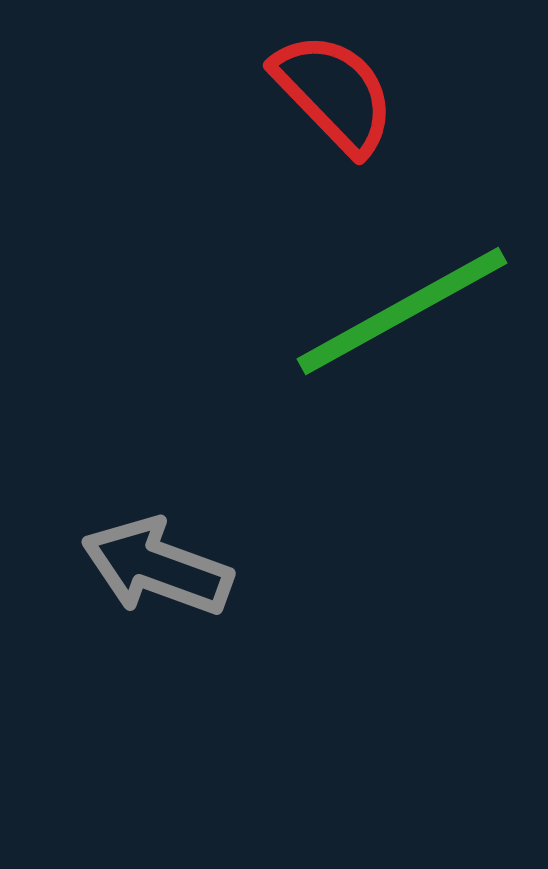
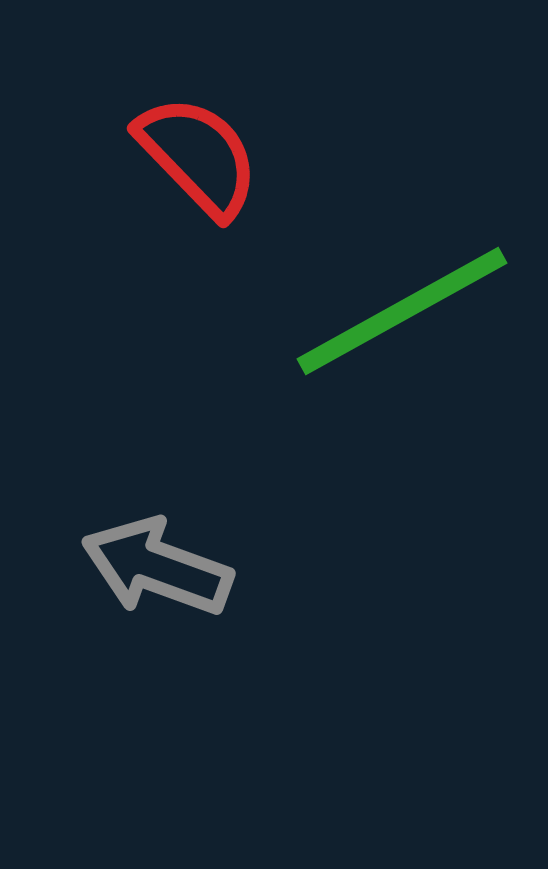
red semicircle: moved 136 px left, 63 px down
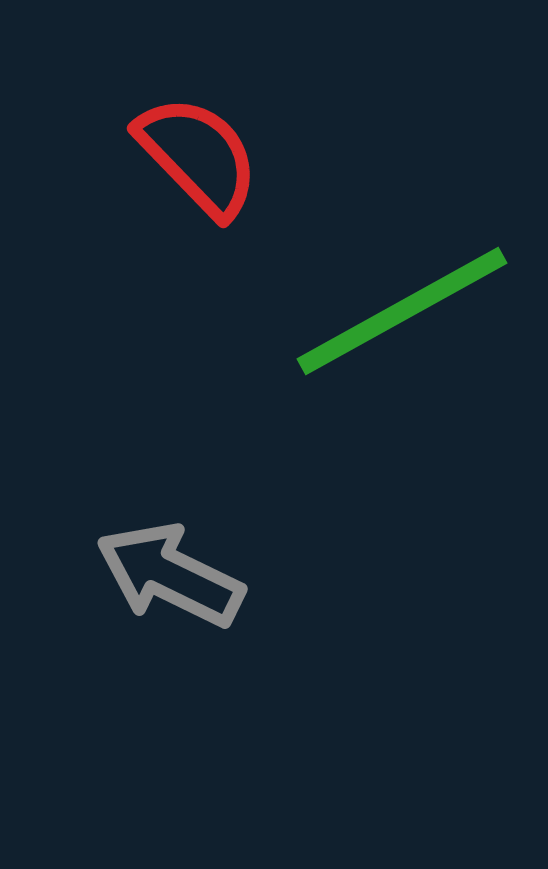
gray arrow: moved 13 px right, 8 px down; rotated 6 degrees clockwise
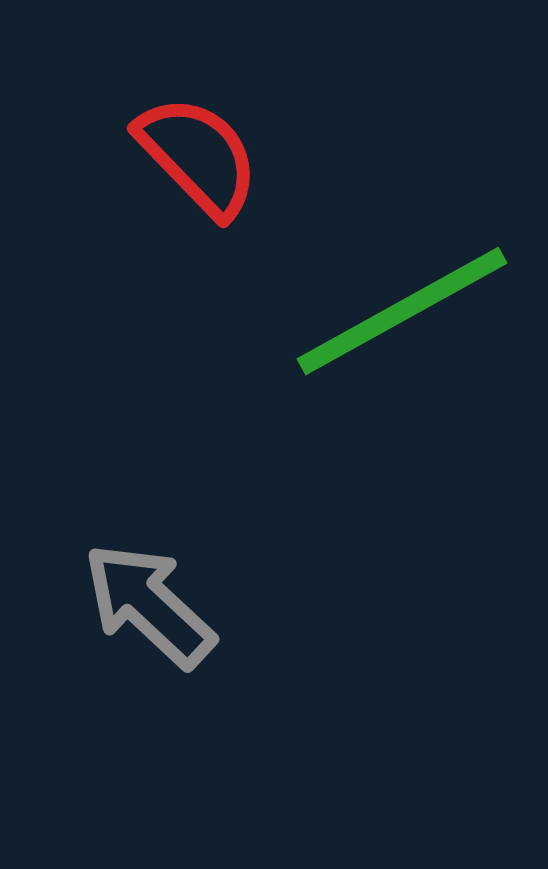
gray arrow: moved 21 px left, 30 px down; rotated 17 degrees clockwise
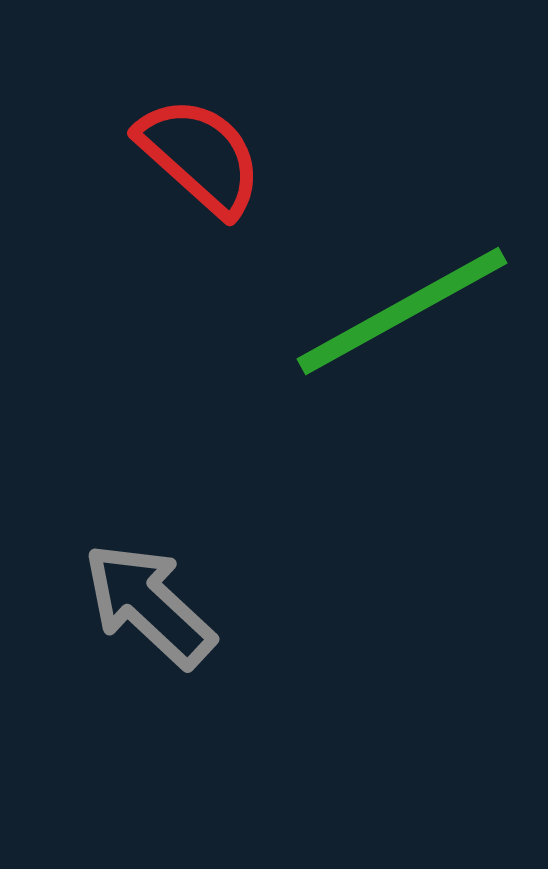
red semicircle: moved 2 px right; rotated 4 degrees counterclockwise
